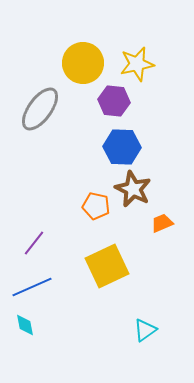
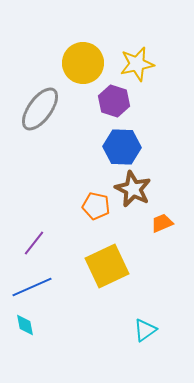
purple hexagon: rotated 12 degrees clockwise
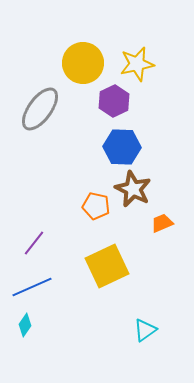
purple hexagon: rotated 16 degrees clockwise
cyan diamond: rotated 45 degrees clockwise
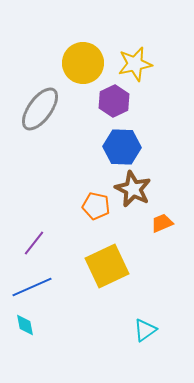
yellow star: moved 2 px left
cyan diamond: rotated 45 degrees counterclockwise
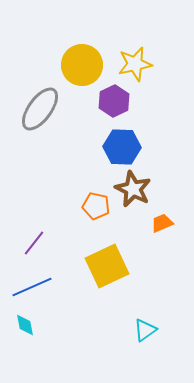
yellow circle: moved 1 px left, 2 px down
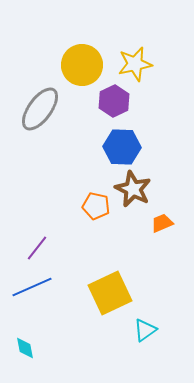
purple line: moved 3 px right, 5 px down
yellow square: moved 3 px right, 27 px down
cyan diamond: moved 23 px down
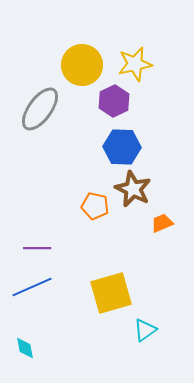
orange pentagon: moved 1 px left
purple line: rotated 52 degrees clockwise
yellow square: moved 1 px right; rotated 9 degrees clockwise
